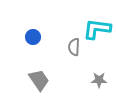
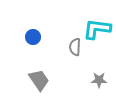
gray semicircle: moved 1 px right
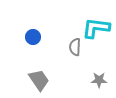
cyan L-shape: moved 1 px left, 1 px up
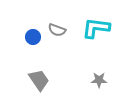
gray semicircle: moved 18 px left, 17 px up; rotated 72 degrees counterclockwise
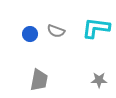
gray semicircle: moved 1 px left, 1 px down
blue circle: moved 3 px left, 3 px up
gray trapezoid: rotated 45 degrees clockwise
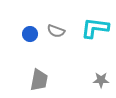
cyan L-shape: moved 1 px left
gray star: moved 2 px right
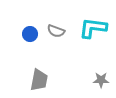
cyan L-shape: moved 2 px left
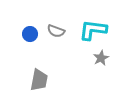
cyan L-shape: moved 2 px down
gray star: moved 22 px up; rotated 28 degrees counterclockwise
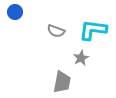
blue circle: moved 15 px left, 22 px up
gray star: moved 20 px left
gray trapezoid: moved 23 px right, 2 px down
